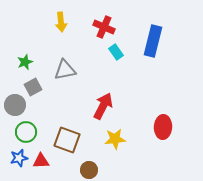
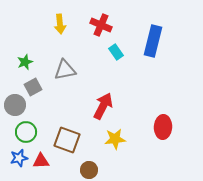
yellow arrow: moved 1 px left, 2 px down
red cross: moved 3 px left, 2 px up
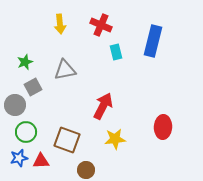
cyan rectangle: rotated 21 degrees clockwise
brown circle: moved 3 px left
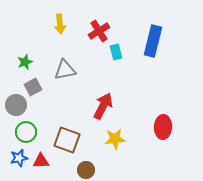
red cross: moved 2 px left, 6 px down; rotated 35 degrees clockwise
gray circle: moved 1 px right
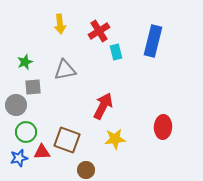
gray square: rotated 24 degrees clockwise
red triangle: moved 1 px right, 9 px up
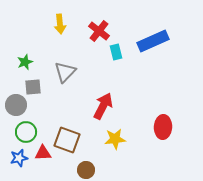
red cross: rotated 20 degrees counterclockwise
blue rectangle: rotated 52 degrees clockwise
gray triangle: moved 2 px down; rotated 35 degrees counterclockwise
red triangle: moved 1 px right, 1 px down
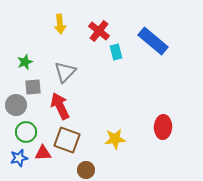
blue rectangle: rotated 64 degrees clockwise
red arrow: moved 43 px left; rotated 52 degrees counterclockwise
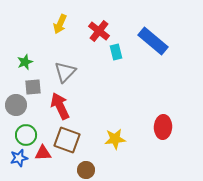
yellow arrow: rotated 30 degrees clockwise
green circle: moved 3 px down
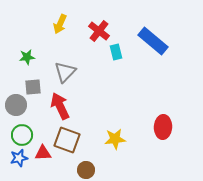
green star: moved 2 px right, 5 px up; rotated 14 degrees clockwise
green circle: moved 4 px left
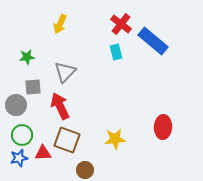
red cross: moved 22 px right, 7 px up
brown circle: moved 1 px left
